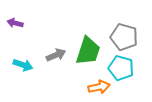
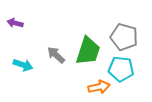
gray arrow: rotated 114 degrees counterclockwise
cyan pentagon: moved 1 px down; rotated 10 degrees counterclockwise
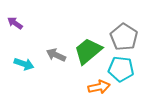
purple arrow: rotated 21 degrees clockwise
gray pentagon: rotated 16 degrees clockwise
green trapezoid: rotated 148 degrees counterclockwise
gray arrow: rotated 18 degrees counterclockwise
cyan arrow: moved 1 px right, 1 px up
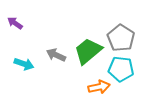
gray pentagon: moved 3 px left, 1 px down
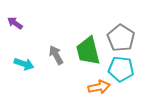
green trapezoid: rotated 64 degrees counterclockwise
gray arrow: rotated 36 degrees clockwise
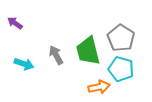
cyan pentagon: rotated 10 degrees clockwise
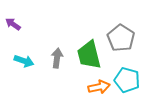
purple arrow: moved 2 px left, 1 px down
green trapezoid: moved 1 px right, 4 px down
gray arrow: moved 1 px right, 3 px down; rotated 36 degrees clockwise
cyan arrow: moved 3 px up
cyan pentagon: moved 6 px right, 11 px down
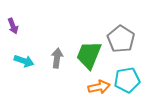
purple arrow: moved 2 px down; rotated 147 degrees counterclockwise
gray pentagon: moved 1 px down
green trapezoid: rotated 36 degrees clockwise
cyan pentagon: rotated 25 degrees counterclockwise
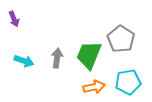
purple arrow: moved 1 px right, 7 px up
cyan pentagon: moved 1 px right, 2 px down
orange arrow: moved 5 px left
